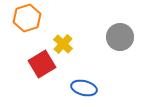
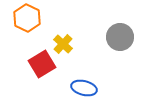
orange hexagon: rotated 16 degrees counterclockwise
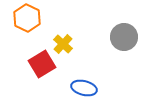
gray circle: moved 4 px right
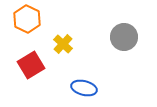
orange hexagon: moved 1 px down
red square: moved 11 px left, 1 px down
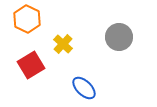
gray circle: moved 5 px left
blue ellipse: rotated 30 degrees clockwise
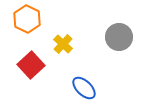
red square: rotated 12 degrees counterclockwise
